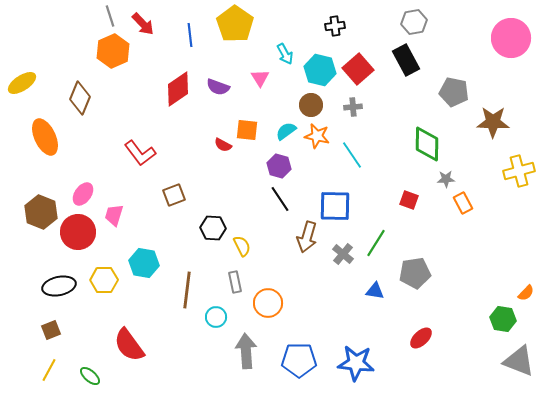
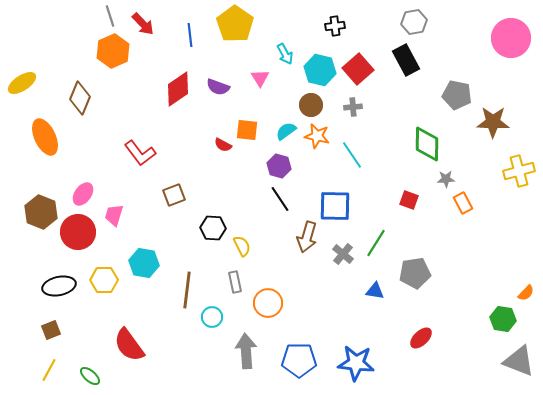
gray pentagon at (454, 92): moved 3 px right, 3 px down
cyan circle at (216, 317): moved 4 px left
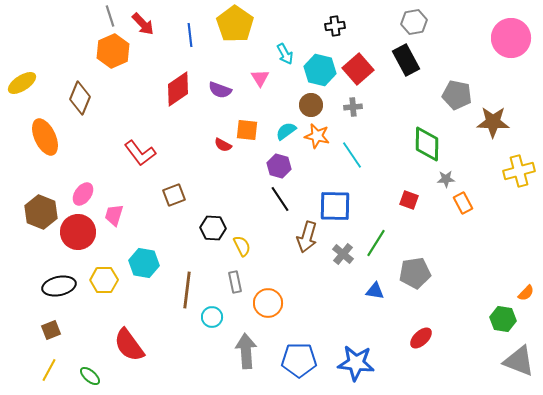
purple semicircle at (218, 87): moved 2 px right, 3 px down
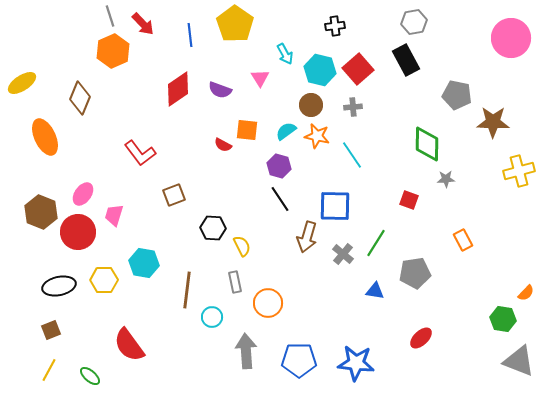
orange rectangle at (463, 203): moved 37 px down
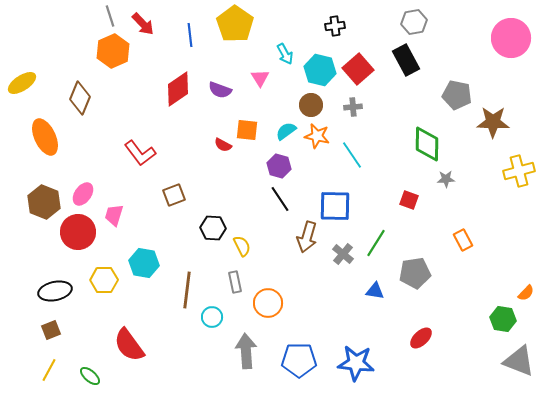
brown hexagon at (41, 212): moved 3 px right, 10 px up
black ellipse at (59, 286): moved 4 px left, 5 px down
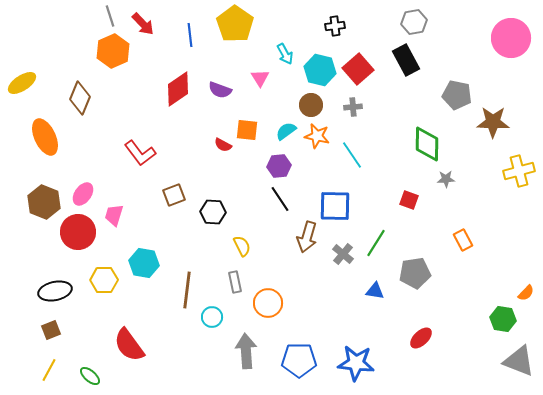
purple hexagon at (279, 166): rotated 20 degrees counterclockwise
black hexagon at (213, 228): moved 16 px up
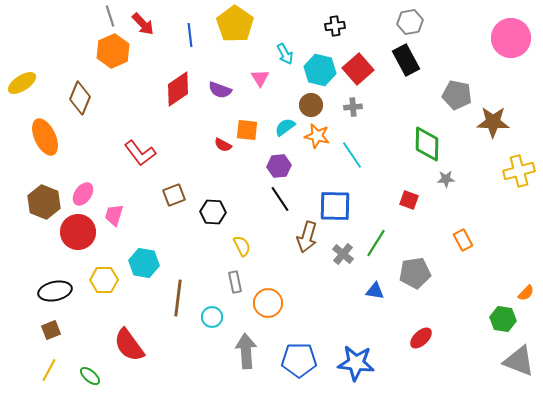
gray hexagon at (414, 22): moved 4 px left
cyan semicircle at (286, 131): moved 1 px left, 4 px up
brown line at (187, 290): moved 9 px left, 8 px down
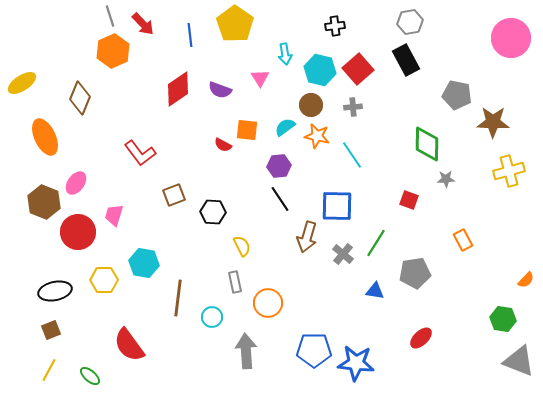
cyan arrow at (285, 54): rotated 20 degrees clockwise
yellow cross at (519, 171): moved 10 px left
pink ellipse at (83, 194): moved 7 px left, 11 px up
blue square at (335, 206): moved 2 px right
orange semicircle at (526, 293): moved 13 px up
blue pentagon at (299, 360): moved 15 px right, 10 px up
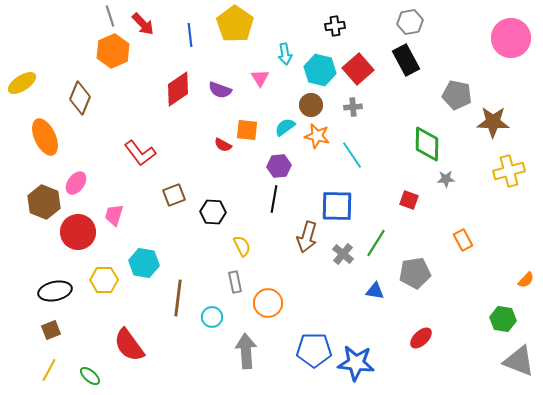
black line at (280, 199): moved 6 px left; rotated 44 degrees clockwise
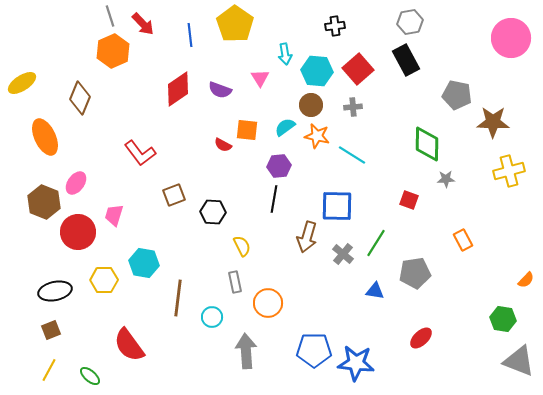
cyan hexagon at (320, 70): moved 3 px left, 1 px down; rotated 8 degrees counterclockwise
cyan line at (352, 155): rotated 24 degrees counterclockwise
